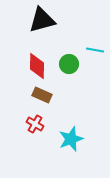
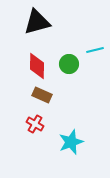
black triangle: moved 5 px left, 2 px down
cyan line: rotated 24 degrees counterclockwise
cyan star: moved 3 px down
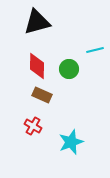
green circle: moved 5 px down
red cross: moved 2 px left, 2 px down
